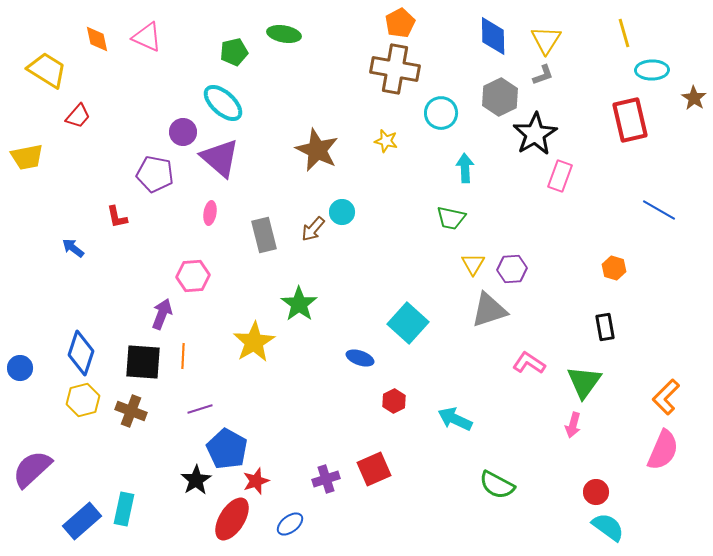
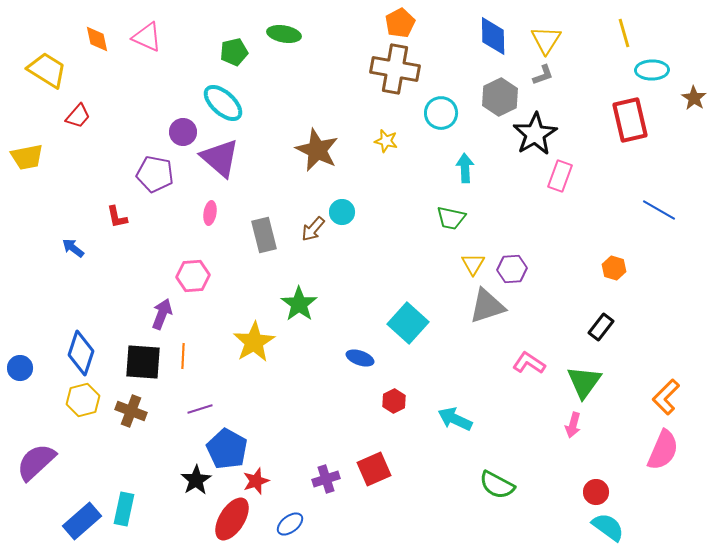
gray triangle at (489, 310): moved 2 px left, 4 px up
black rectangle at (605, 327): moved 4 px left; rotated 48 degrees clockwise
purple semicircle at (32, 469): moved 4 px right, 7 px up
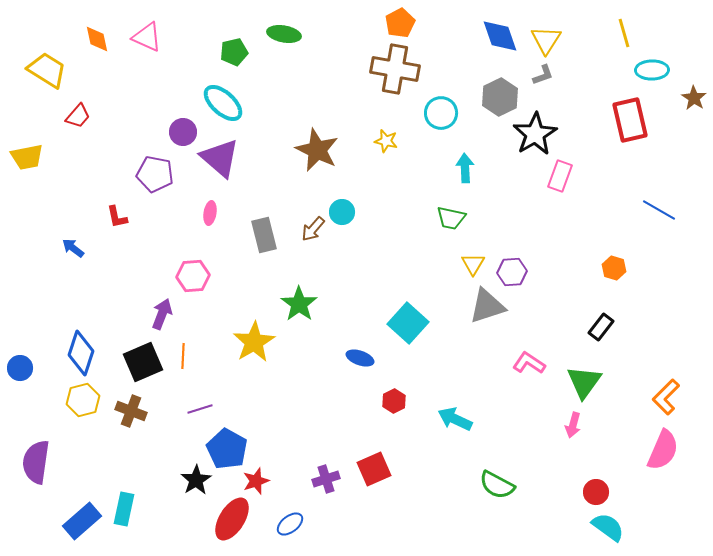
blue diamond at (493, 36): moved 7 px right; rotated 18 degrees counterclockwise
purple hexagon at (512, 269): moved 3 px down
black square at (143, 362): rotated 27 degrees counterclockwise
purple semicircle at (36, 462): rotated 39 degrees counterclockwise
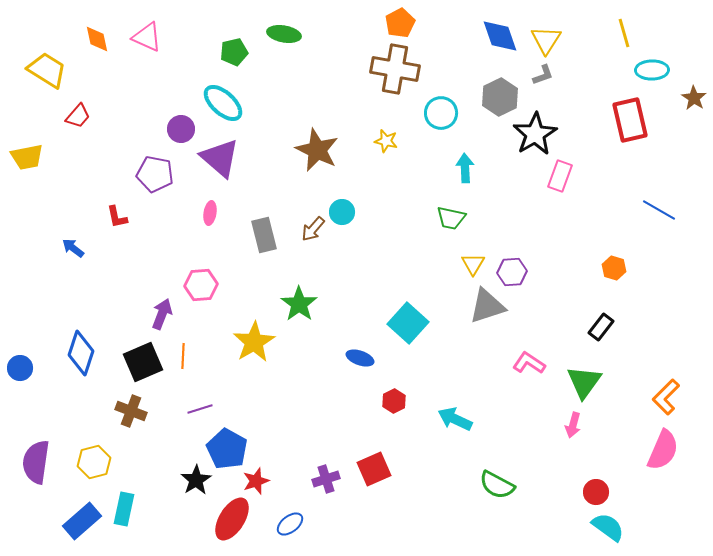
purple circle at (183, 132): moved 2 px left, 3 px up
pink hexagon at (193, 276): moved 8 px right, 9 px down
yellow hexagon at (83, 400): moved 11 px right, 62 px down
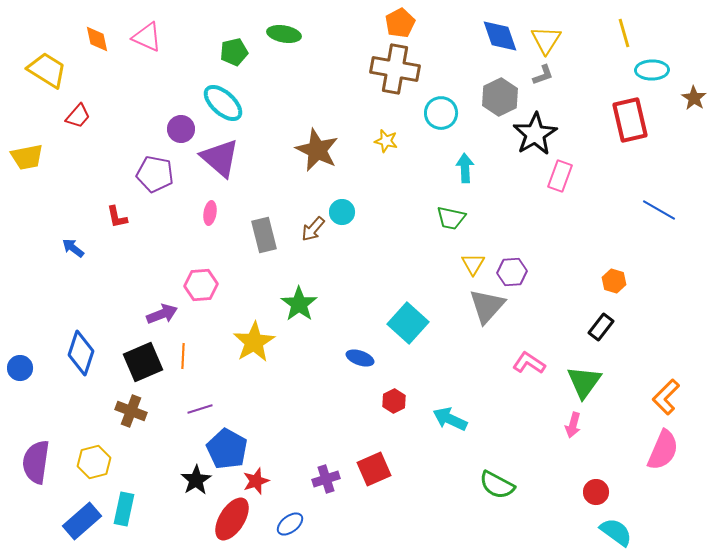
orange hexagon at (614, 268): moved 13 px down
gray triangle at (487, 306): rotated 30 degrees counterclockwise
purple arrow at (162, 314): rotated 48 degrees clockwise
cyan arrow at (455, 419): moved 5 px left
cyan semicircle at (608, 527): moved 8 px right, 5 px down
